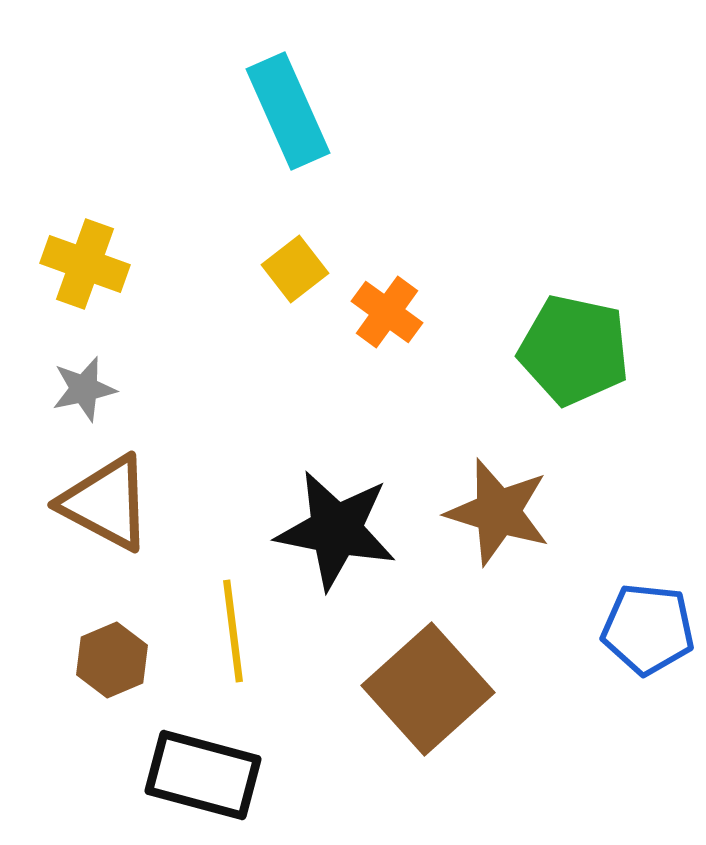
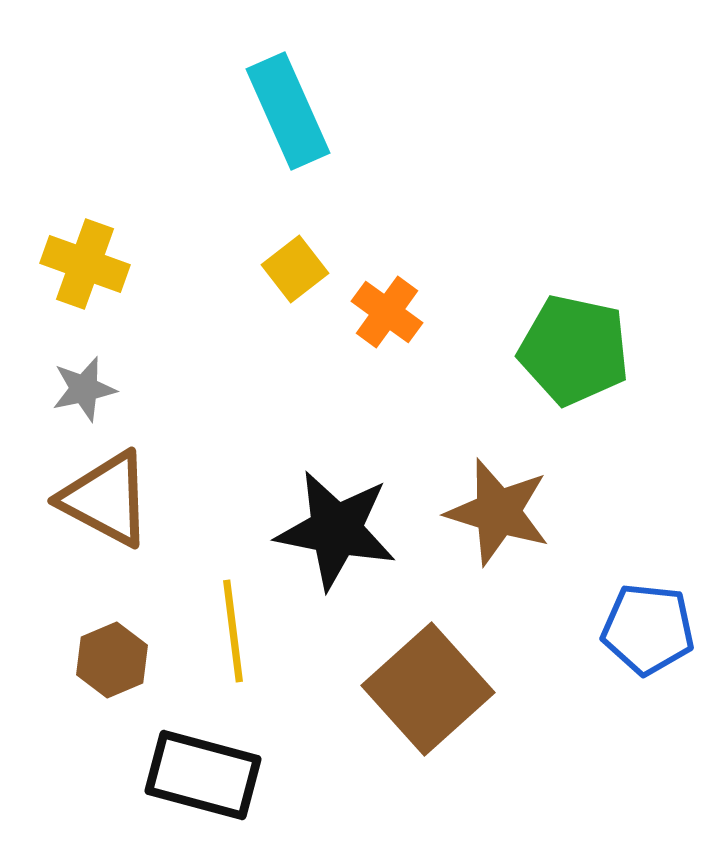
brown triangle: moved 4 px up
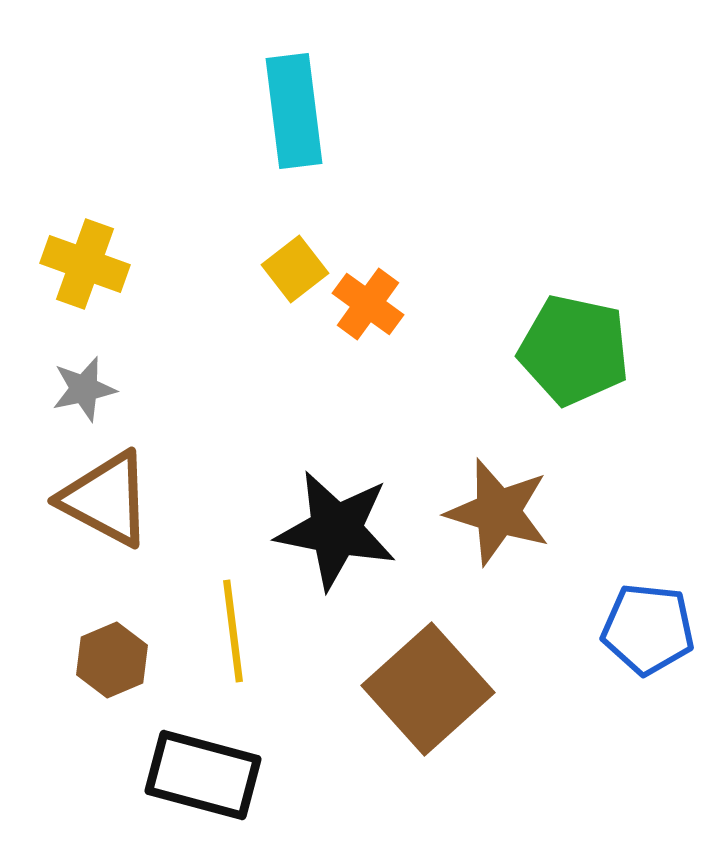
cyan rectangle: moved 6 px right; rotated 17 degrees clockwise
orange cross: moved 19 px left, 8 px up
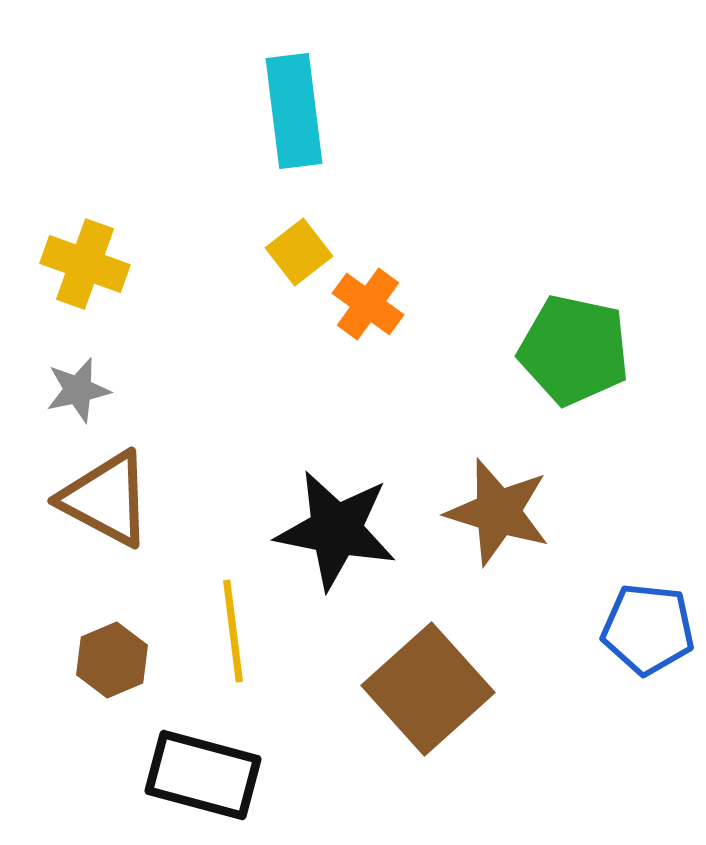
yellow square: moved 4 px right, 17 px up
gray star: moved 6 px left, 1 px down
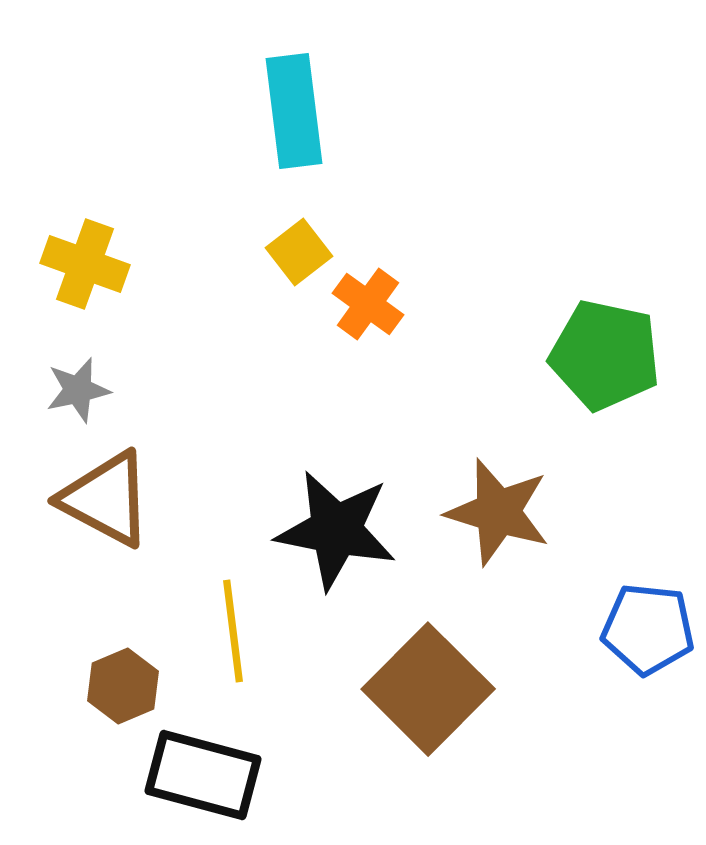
green pentagon: moved 31 px right, 5 px down
brown hexagon: moved 11 px right, 26 px down
brown square: rotated 3 degrees counterclockwise
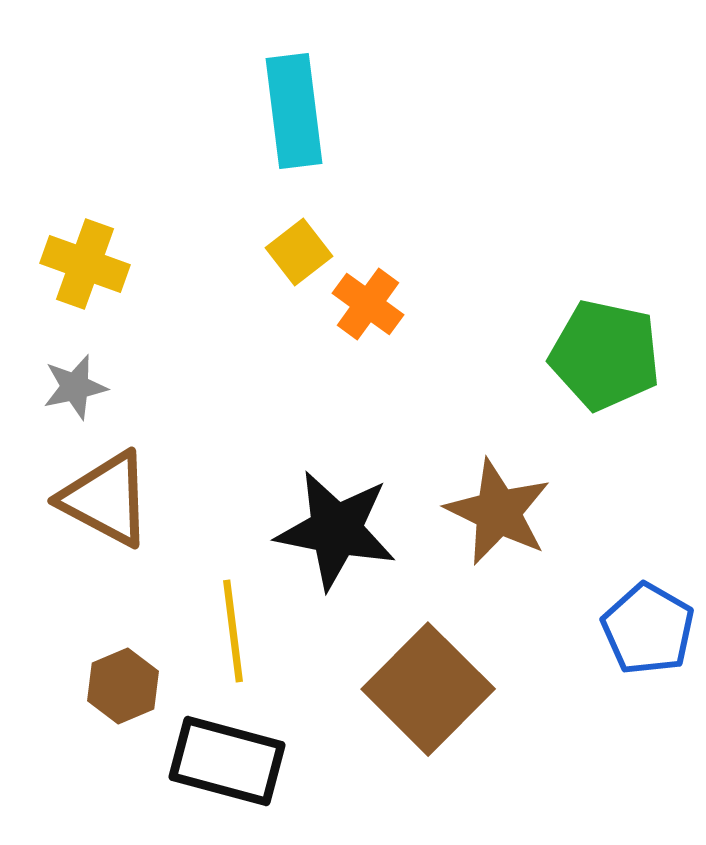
gray star: moved 3 px left, 3 px up
brown star: rotated 9 degrees clockwise
blue pentagon: rotated 24 degrees clockwise
black rectangle: moved 24 px right, 14 px up
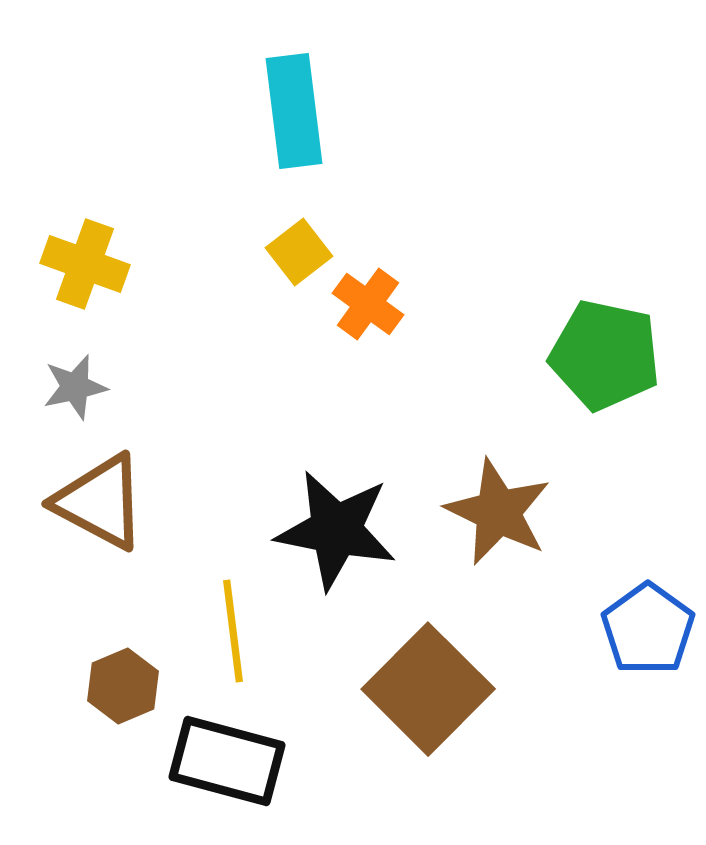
brown triangle: moved 6 px left, 3 px down
blue pentagon: rotated 6 degrees clockwise
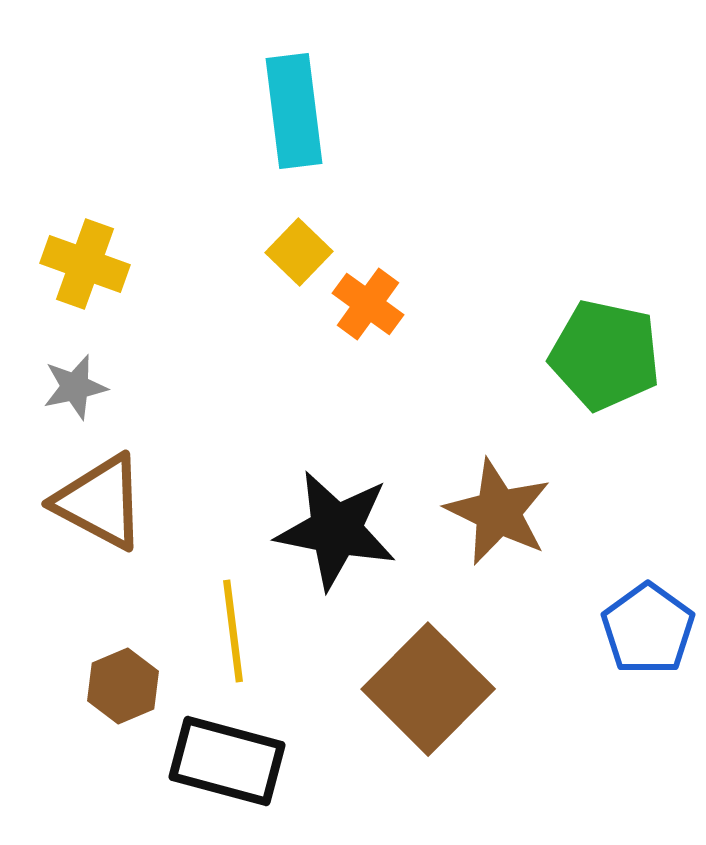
yellow square: rotated 8 degrees counterclockwise
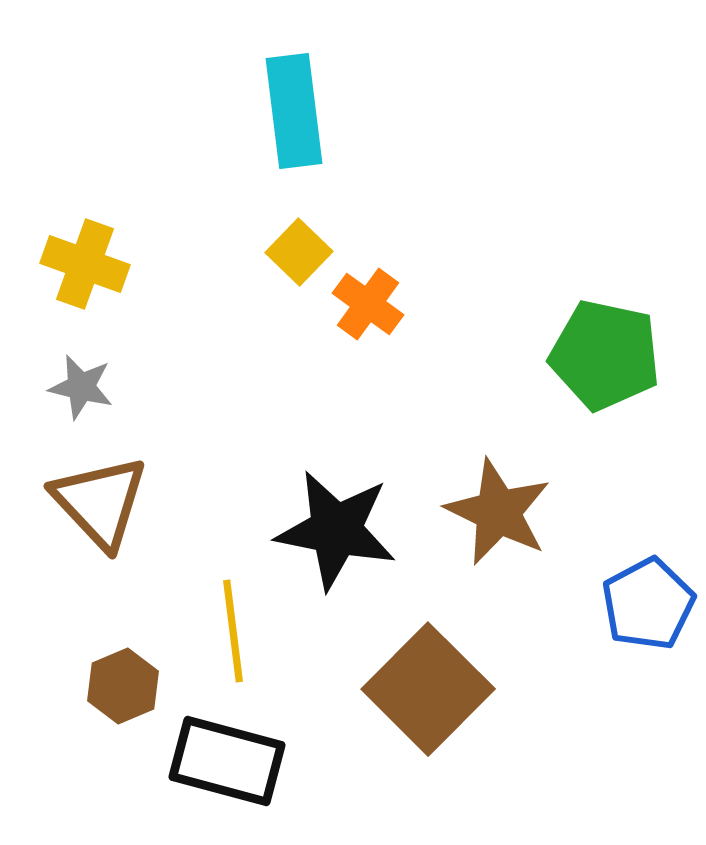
gray star: moved 6 px right; rotated 26 degrees clockwise
brown triangle: rotated 19 degrees clockwise
blue pentagon: moved 25 px up; rotated 8 degrees clockwise
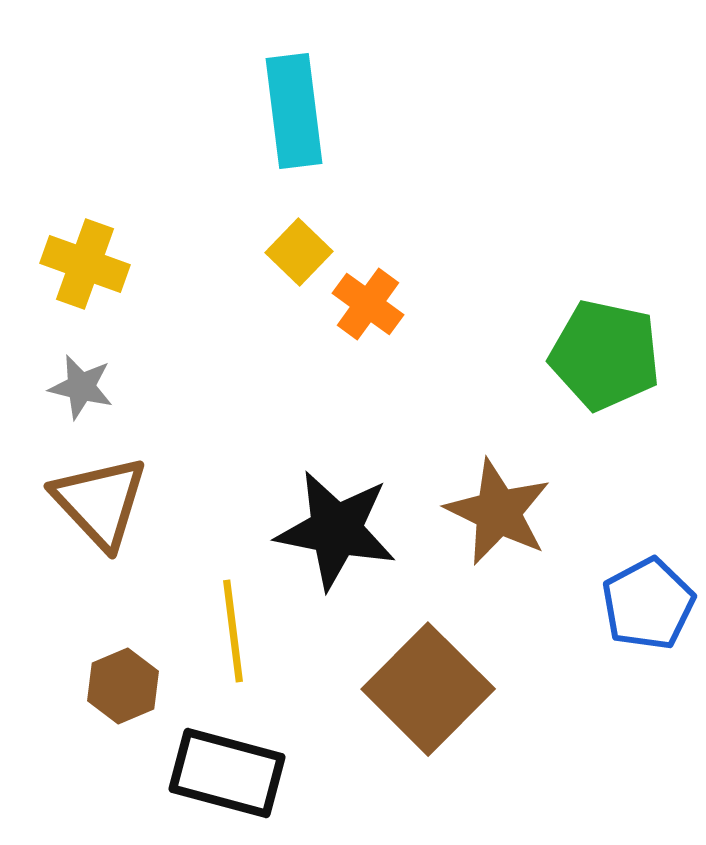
black rectangle: moved 12 px down
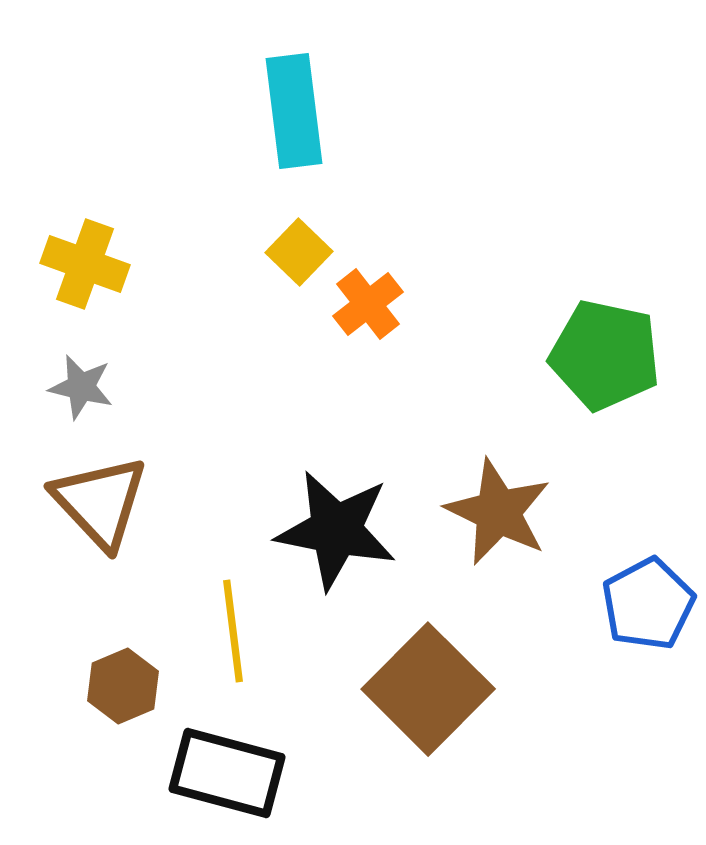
orange cross: rotated 16 degrees clockwise
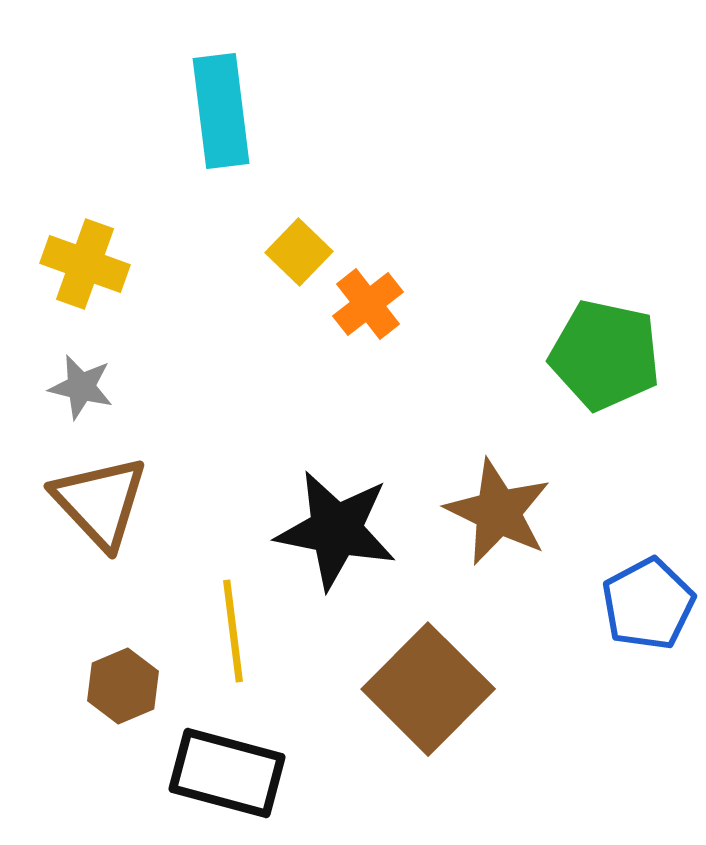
cyan rectangle: moved 73 px left
